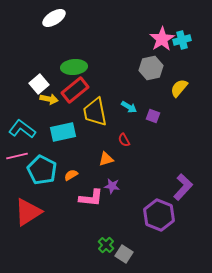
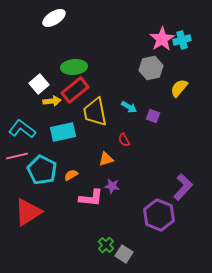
yellow arrow: moved 3 px right, 2 px down; rotated 18 degrees counterclockwise
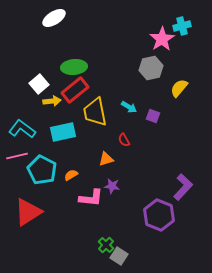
cyan cross: moved 14 px up
gray square: moved 5 px left, 2 px down
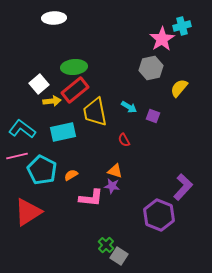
white ellipse: rotated 30 degrees clockwise
orange triangle: moved 9 px right, 12 px down; rotated 35 degrees clockwise
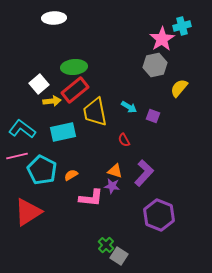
gray hexagon: moved 4 px right, 3 px up
purple L-shape: moved 39 px left, 14 px up
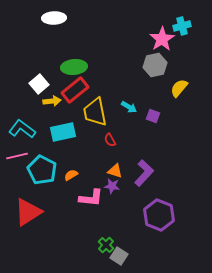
red semicircle: moved 14 px left
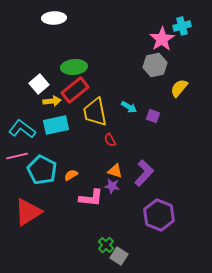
cyan rectangle: moved 7 px left, 7 px up
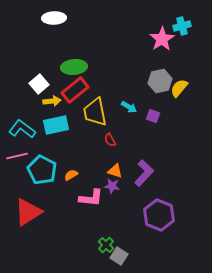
gray hexagon: moved 5 px right, 16 px down
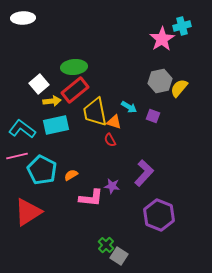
white ellipse: moved 31 px left
orange triangle: moved 1 px left, 49 px up
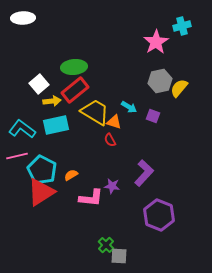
pink star: moved 6 px left, 3 px down
yellow trapezoid: rotated 132 degrees clockwise
red triangle: moved 13 px right, 20 px up
gray square: rotated 30 degrees counterclockwise
